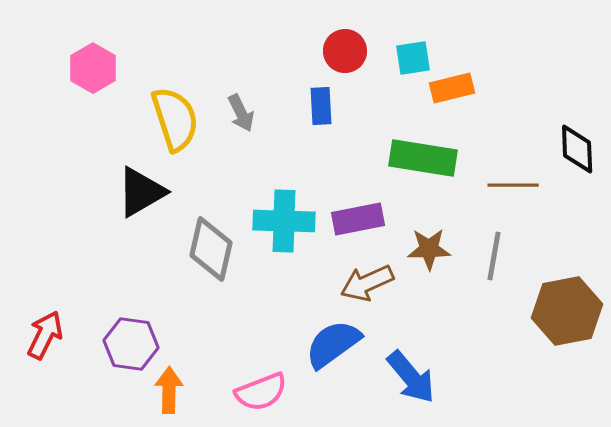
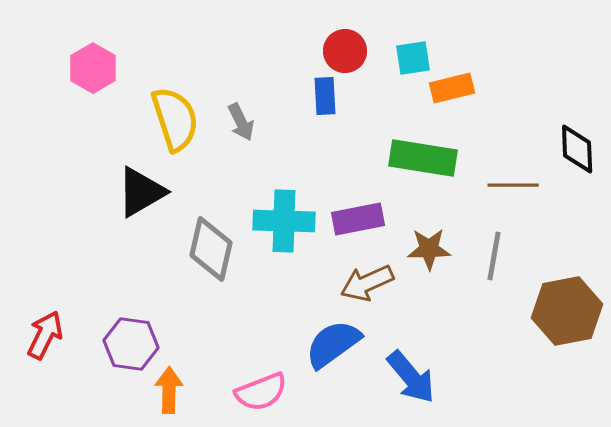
blue rectangle: moved 4 px right, 10 px up
gray arrow: moved 9 px down
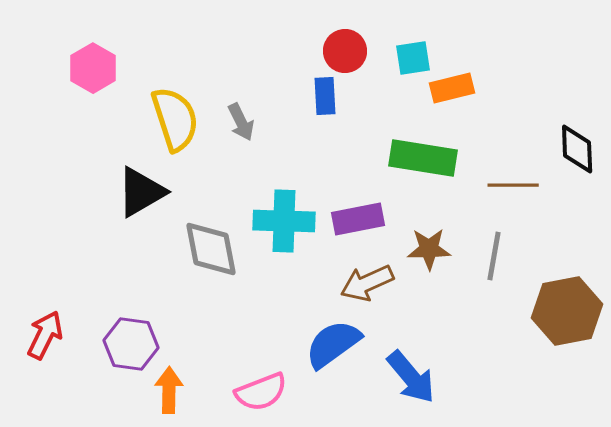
gray diamond: rotated 24 degrees counterclockwise
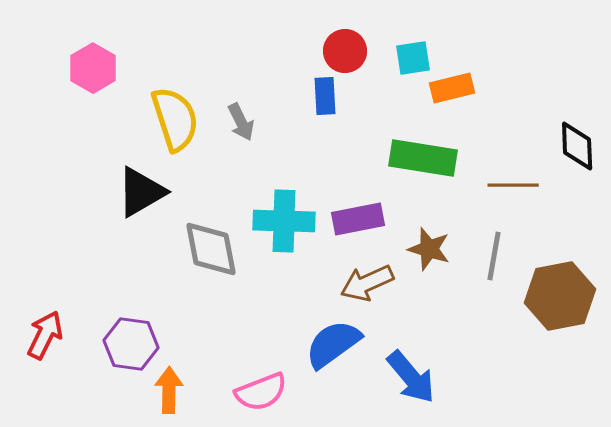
black diamond: moved 3 px up
brown star: rotated 18 degrees clockwise
brown hexagon: moved 7 px left, 15 px up
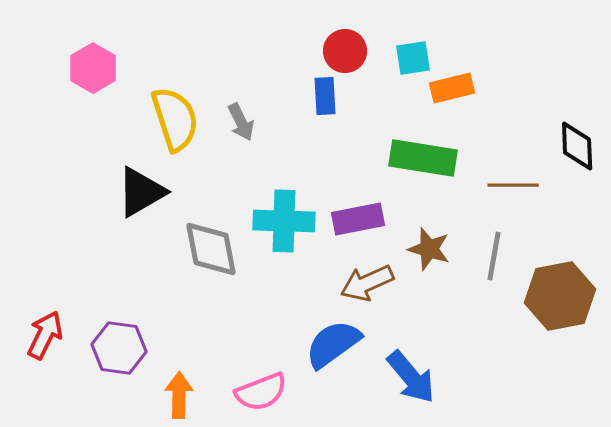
purple hexagon: moved 12 px left, 4 px down
orange arrow: moved 10 px right, 5 px down
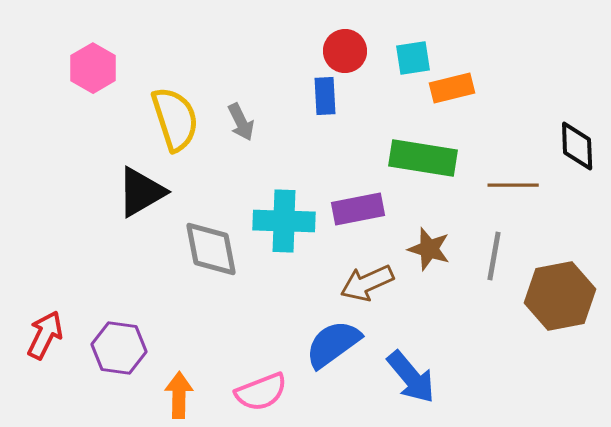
purple rectangle: moved 10 px up
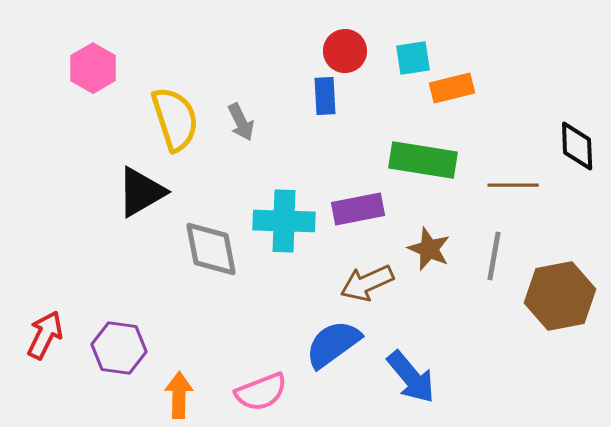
green rectangle: moved 2 px down
brown star: rotated 6 degrees clockwise
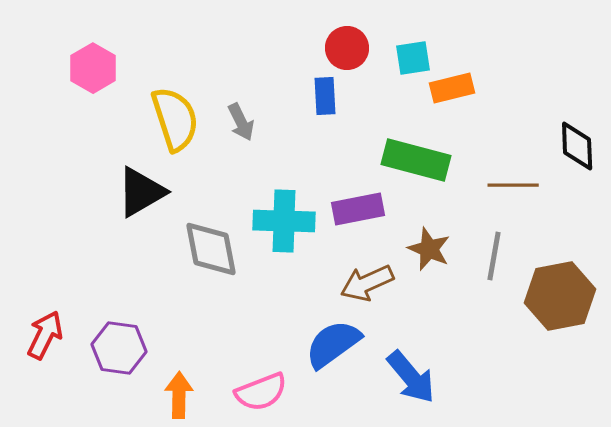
red circle: moved 2 px right, 3 px up
green rectangle: moved 7 px left; rotated 6 degrees clockwise
